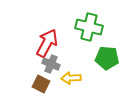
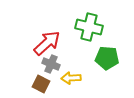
red arrow: rotated 20 degrees clockwise
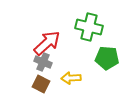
gray cross: moved 8 px left, 2 px up
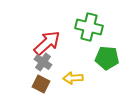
gray cross: rotated 12 degrees clockwise
yellow arrow: moved 2 px right
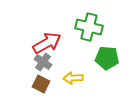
red arrow: rotated 12 degrees clockwise
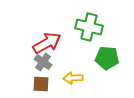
brown square: rotated 24 degrees counterclockwise
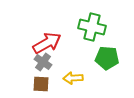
green cross: moved 3 px right
